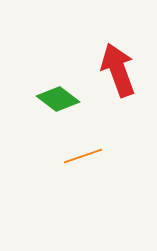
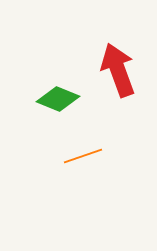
green diamond: rotated 15 degrees counterclockwise
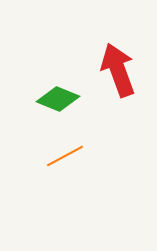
orange line: moved 18 px left; rotated 9 degrees counterclockwise
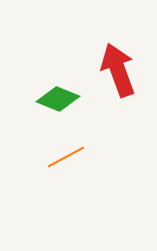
orange line: moved 1 px right, 1 px down
